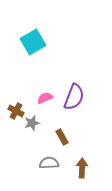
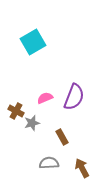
brown arrow: rotated 30 degrees counterclockwise
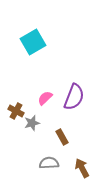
pink semicircle: rotated 21 degrees counterclockwise
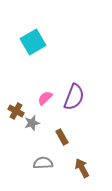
gray semicircle: moved 6 px left
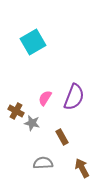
pink semicircle: rotated 14 degrees counterclockwise
gray star: rotated 28 degrees clockwise
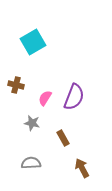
brown cross: moved 26 px up; rotated 14 degrees counterclockwise
brown rectangle: moved 1 px right, 1 px down
gray semicircle: moved 12 px left
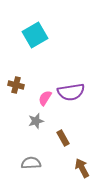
cyan square: moved 2 px right, 7 px up
purple semicircle: moved 3 px left, 5 px up; rotated 60 degrees clockwise
gray star: moved 4 px right, 2 px up; rotated 28 degrees counterclockwise
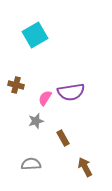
gray semicircle: moved 1 px down
brown arrow: moved 3 px right, 1 px up
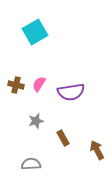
cyan square: moved 3 px up
pink semicircle: moved 6 px left, 14 px up
brown arrow: moved 12 px right, 17 px up
